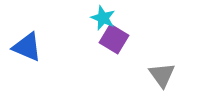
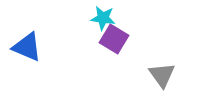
cyan star: rotated 15 degrees counterclockwise
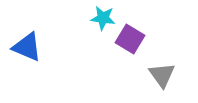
purple square: moved 16 px right
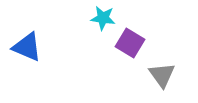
purple square: moved 4 px down
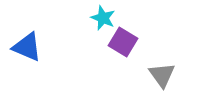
cyan star: rotated 15 degrees clockwise
purple square: moved 7 px left, 1 px up
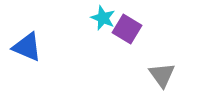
purple square: moved 4 px right, 13 px up
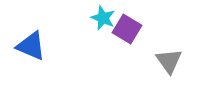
blue triangle: moved 4 px right, 1 px up
gray triangle: moved 7 px right, 14 px up
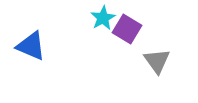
cyan star: rotated 20 degrees clockwise
gray triangle: moved 12 px left
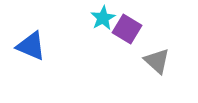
gray triangle: rotated 12 degrees counterclockwise
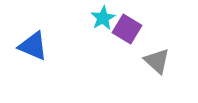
blue triangle: moved 2 px right
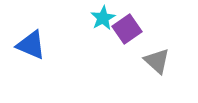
purple square: rotated 24 degrees clockwise
blue triangle: moved 2 px left, 1 px up
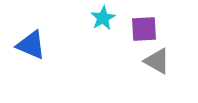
purple square: moved 17 px right; rotated 32 degrees clockwise
gray triangle: rotated 12 degrees counterclockwise
